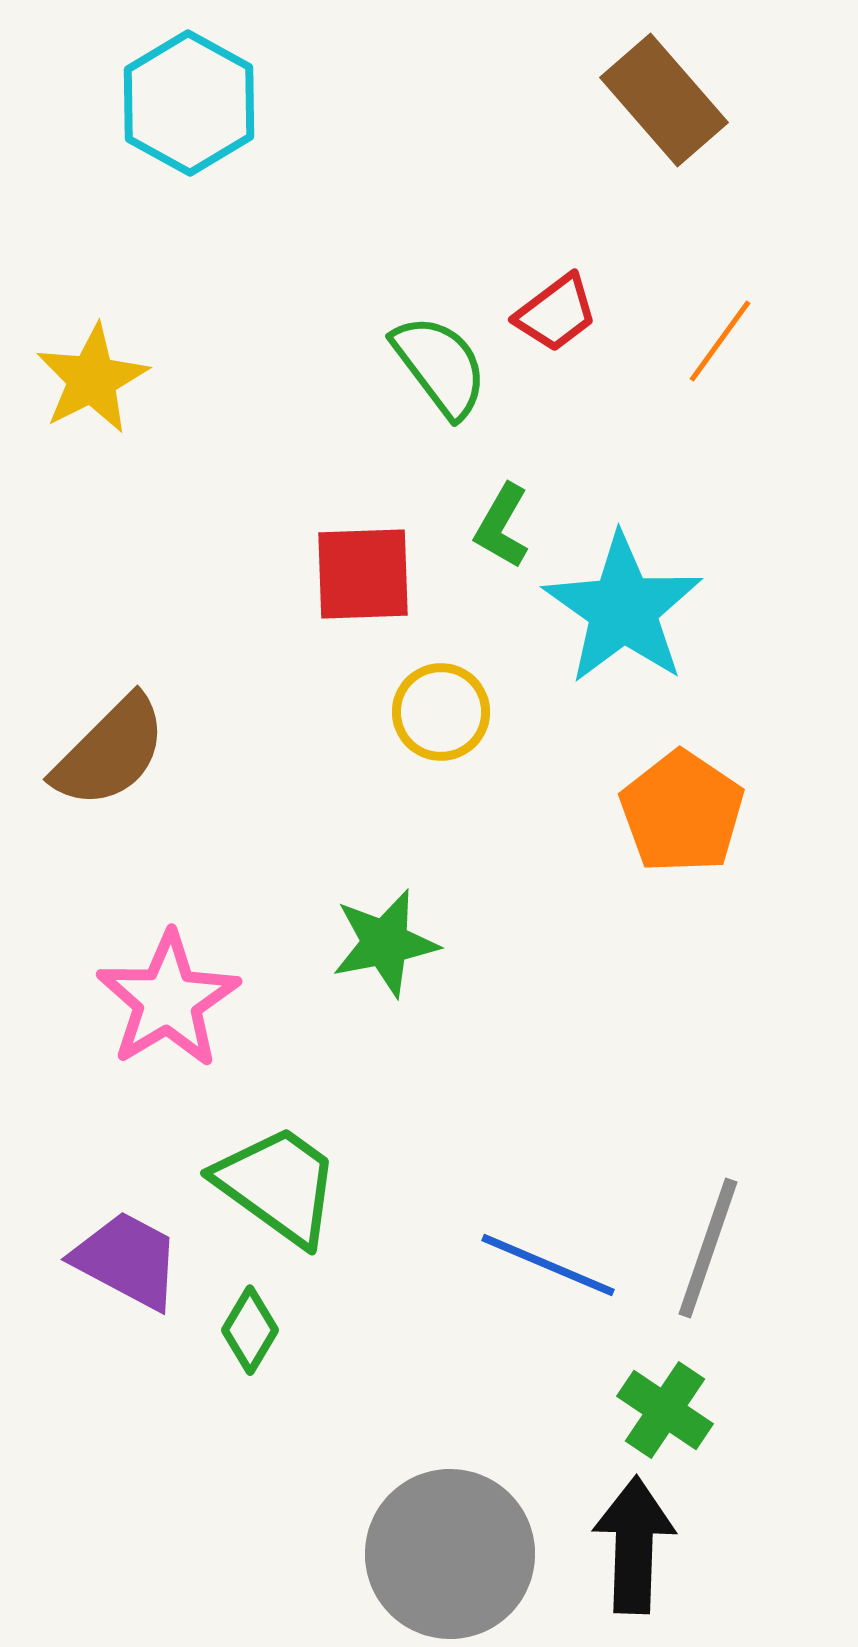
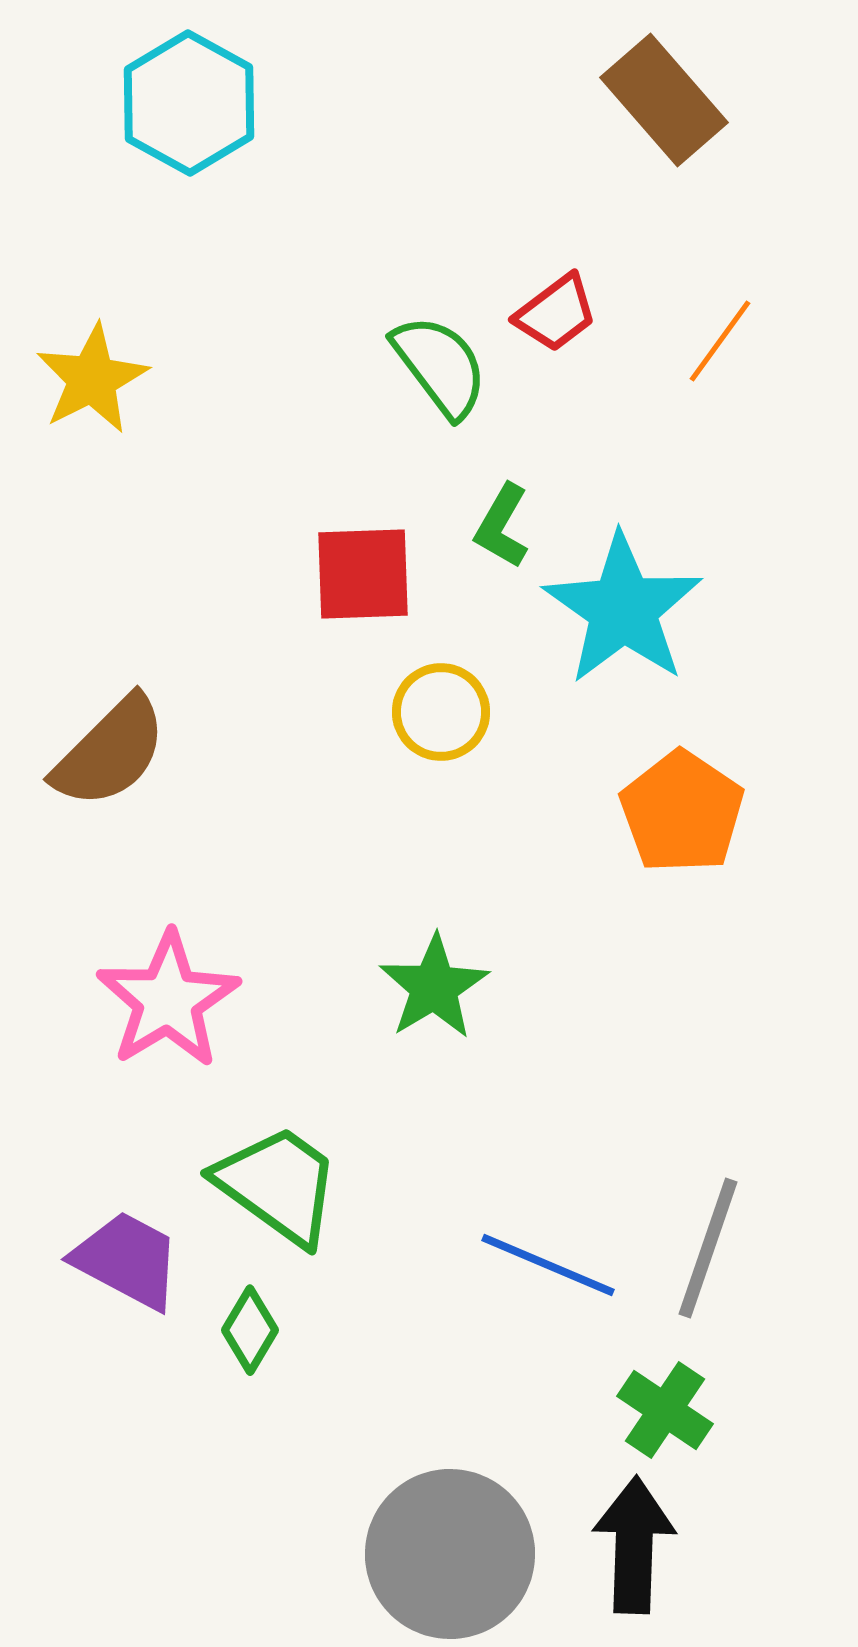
green star: moved 49 px right, 44 px down; rotated 20 degrees counterclockwise
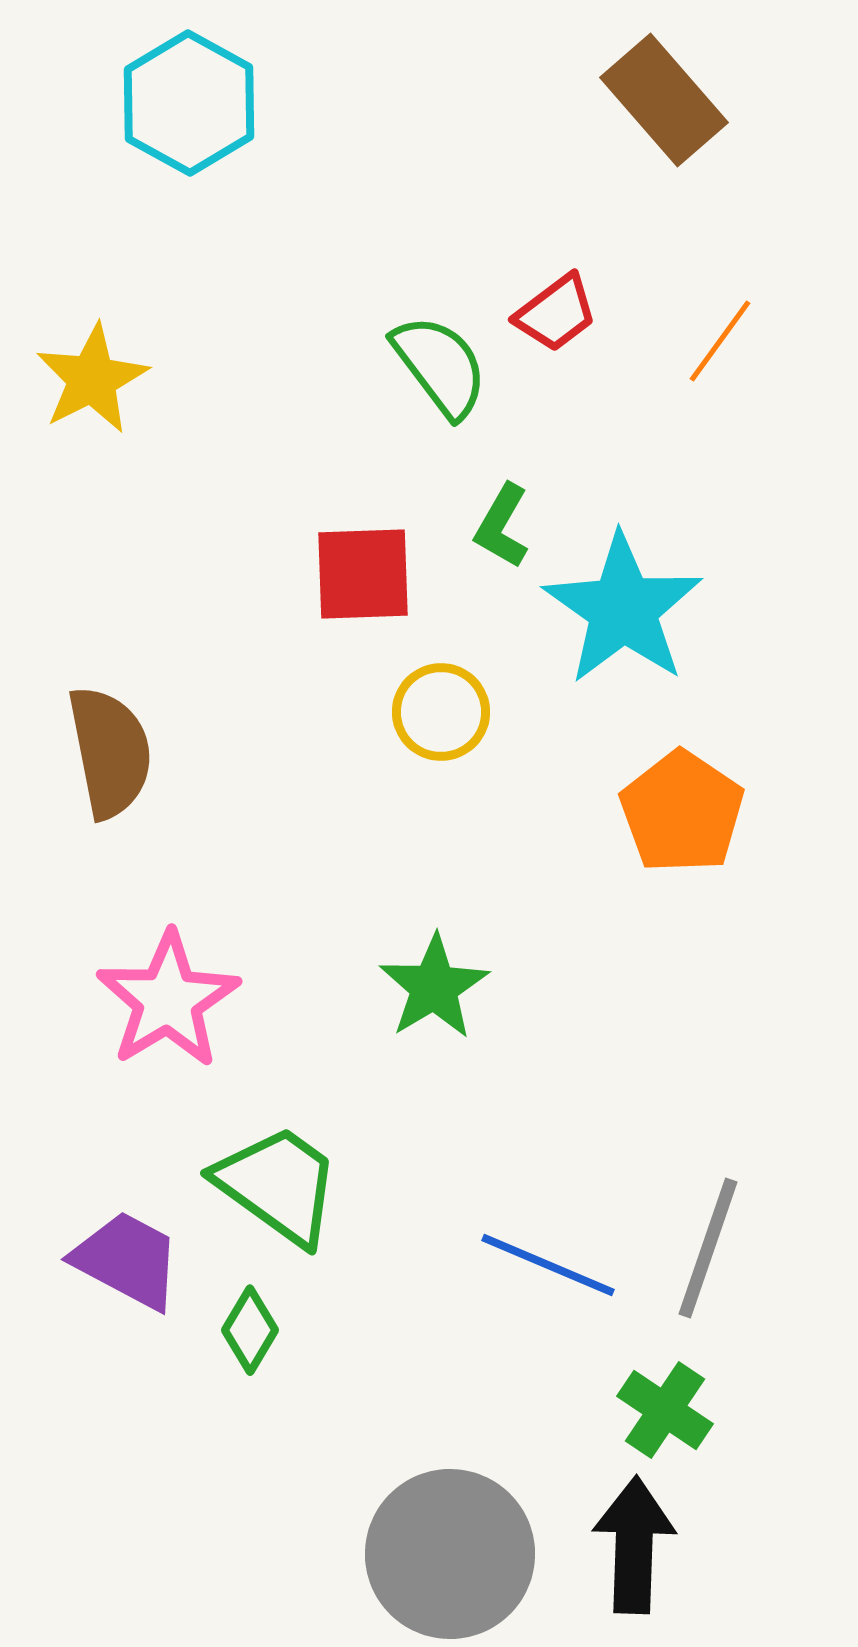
brown semicircle: rotated 56 degrees counterclockwise
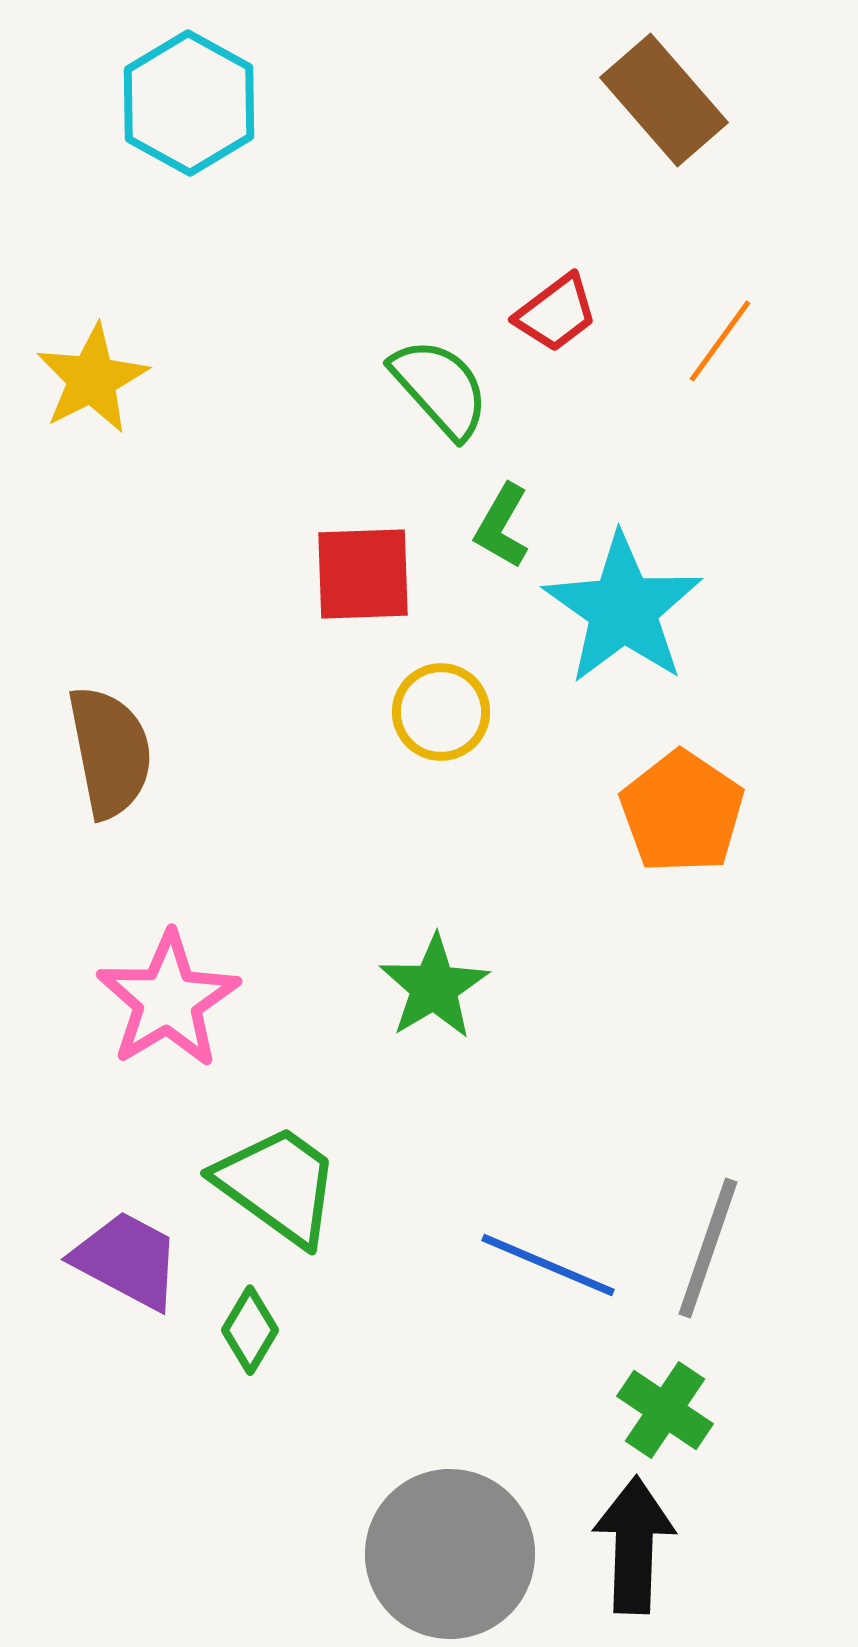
green semicircle: moved 22 px down; rotated 5 degrees counterclockwise
